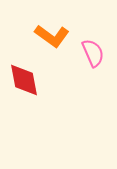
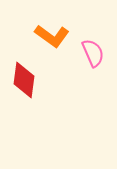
red diamond: rotated 18 degrees clockwise
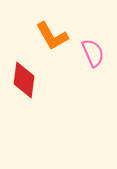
orange L-shape: rotated 24 degrees clockwise
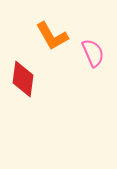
red diamond: moved 1 px left, 1 px up
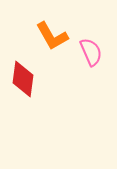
pink semicircle: moved 2 px left, 1 px up
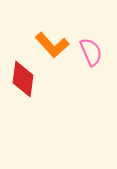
orange L-shape: moved 9 px down; rotated 12 degrees counterclockwise
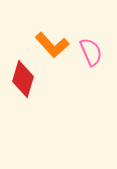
red diamond: rotated 9 degrees clockwise
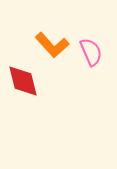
red diamond: moved 2 px down; rotated 30 degrees counterclockwise
